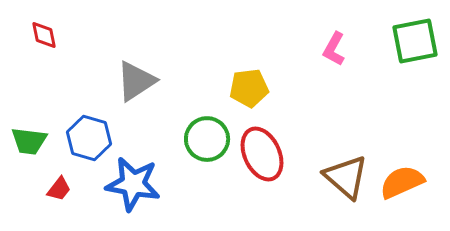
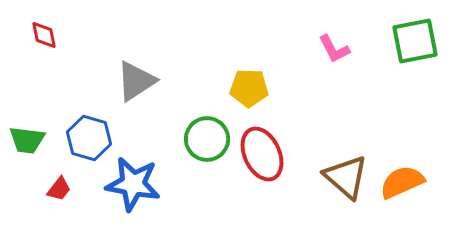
pink L-shape: rotated 56 degrees counterclockwise
yellow pentagon: rotated 9 degrees clockwise
green trapezoid: moved 2 px left, 1 px up
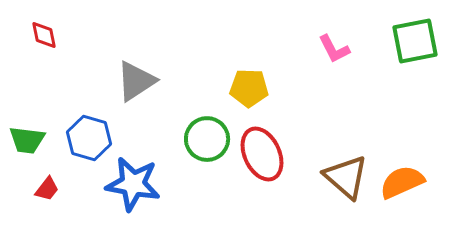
red trapezoid: moved 12 px left
